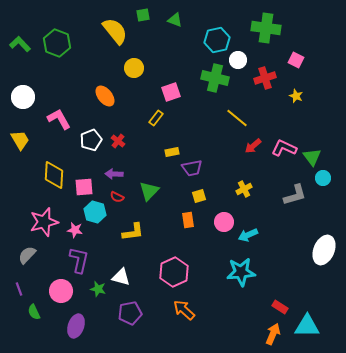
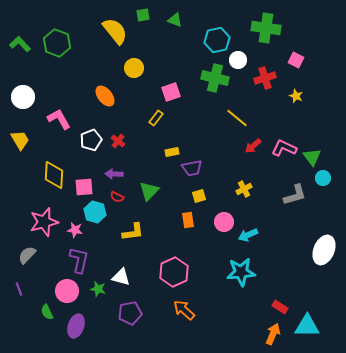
pink circle at (61, 291): moved 6 px right
green semicircle at (34, 312): moved 13 px right
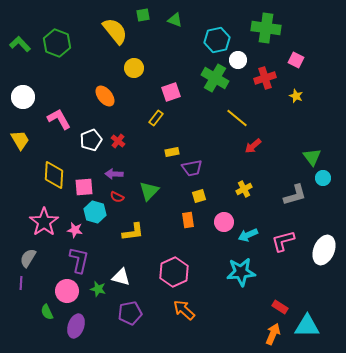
green cross at (215, 78): rotated 16 degrees clockwise
pink L-shape at (284, 148): moved 1 px left, 93 px down; rotated 40 degrees counterclockwise
pink star at (44, 222): rotated 20 degrees counterclockwise
gray semicircle at (27, 255): moved 1 px right, 3 px down; rotated 12 degrees counterclockwise
purple line at (19, 289): moved 2 px right, 6 px up; rotated 24 degrees clockwise
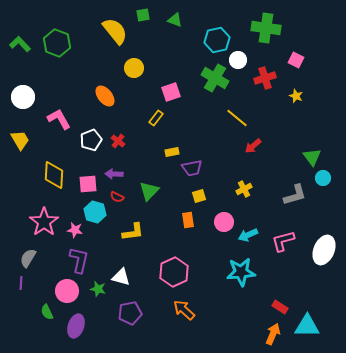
pink square at (84, 187): moved 4 px right, 3 px up
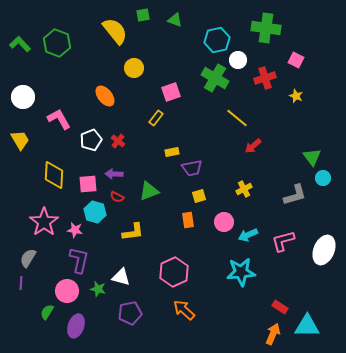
green triangle at (149, 191): rotated 25 degrees clockwise
green semicircle at (47, 312): rotated 56 degrees clockwise
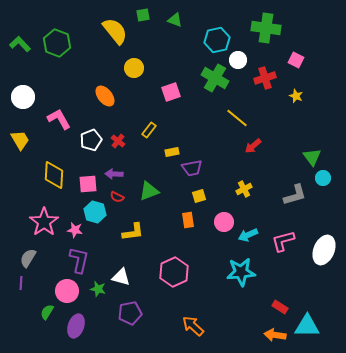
yellow rectangle at (156, 118): moved 7 px left, 12 px down
orange arrow at (184, 310): moved 9 px right, 16 px down
orange arrow at (273, 334): moved 2 px right, 1 px down; rotated 105 degrees counterclockwise
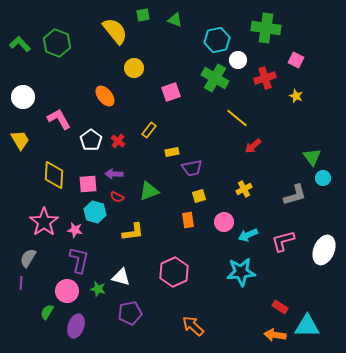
white pentagon at (91, 140): rotated 15 degrees counterclockwise
